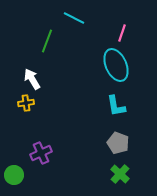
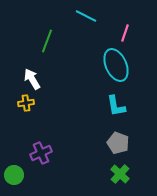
cyan line: moved 12 px right, 2 px up
pink line: moved 3 px right
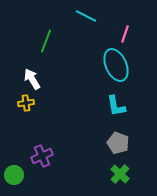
pink line: moved 1 px down
green line: moved 1 px left
purple cross: moved 1 px right, 3 px down
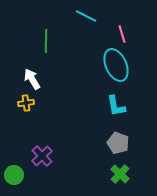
pink line: moved 3 px left; rotated 36 degrees counterclockwise
green line: rotated 20 degrees counterclockwise
purple cross: rotated 20 degrees counterclockwise
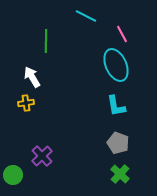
pink line: rotated 12 degrees counterclockwise
white arrow: moved 2 px up
green circle: moved 1 px left
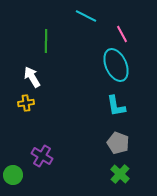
purple cross: rotated 15 degrees counterclockwise
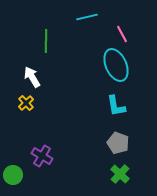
cyan line: moved 1 px right, 1 px down; rotated 40 degrees counterclockwise
yellow cross: rotated 35 degrees counterclockwise
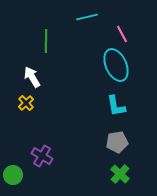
gray pentagon: moved 1 px left, 1 px up; rotated 30 degrees counterclockwise
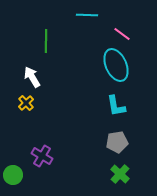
cyan line: moved 2 px up; rotated 15 degrees clockwise
pink line: rotated 24 degrees counterclockwise
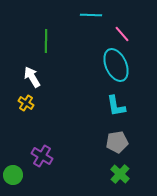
cyan line: moved 4 px right
pink line: rotated 12 degrees clockwise
yellow cross: rotated 14 degrees counterclockwise
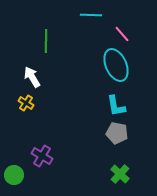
gray pentagon: moved 9 px up; rotated 20 degrees clockwise
green circle: moved 1 px right
